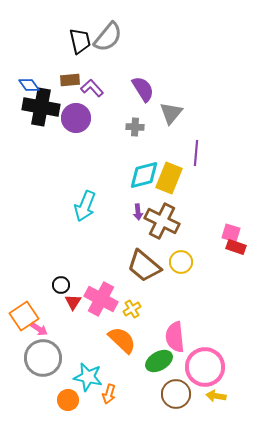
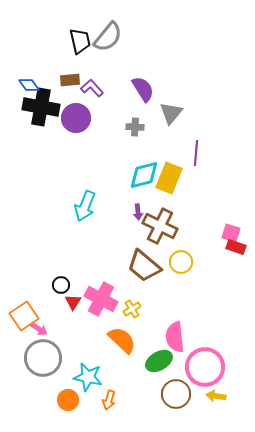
brown cross: moved 2 px left, 5 px down
orange arrow: moved 6 px down
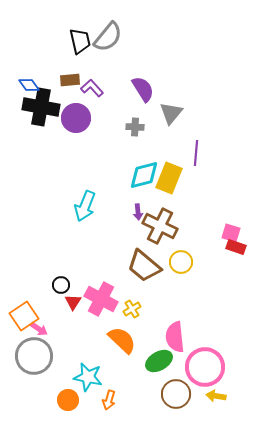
gray circle: moved 9 px left, 2 px up
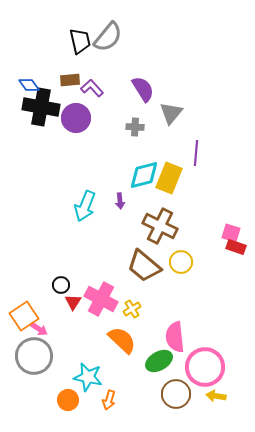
purple arrow: moved 18 px left, 11 px up
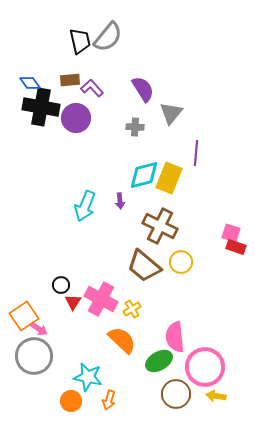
blue diamond: moved 1 px right, 2 px up
orange circle: moved 3 px right, 1 px down
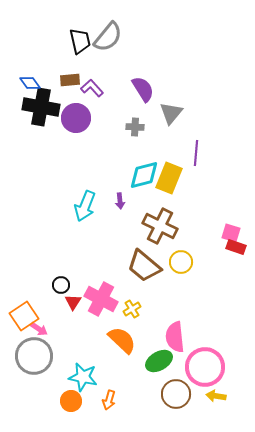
cyan star: moved 5 px left
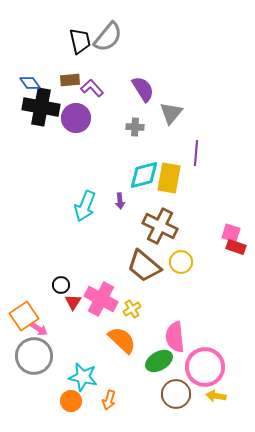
yellow rectangle: rotated 12 degrees counterclockwise
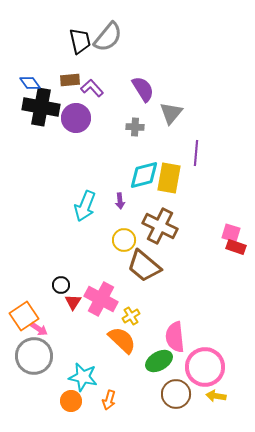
yellow circle: moved 57 px left, 22 px up
yellow cross: moved 1 px left, 7 px down
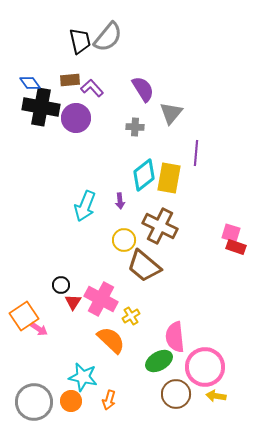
cyan diamond: rotated 24 degrees counterclockwise
orange semicircle: moved 11 px left
gray circle: moved 46 px down
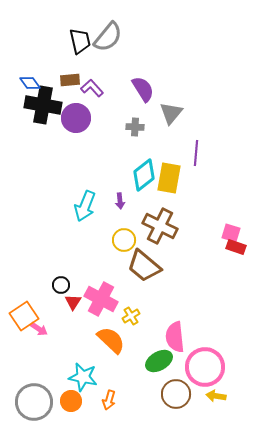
black cross: moved 2 px right, 2 px up
